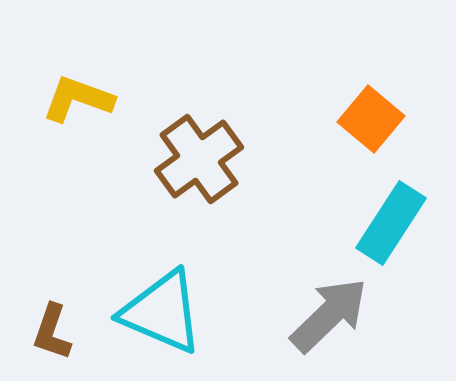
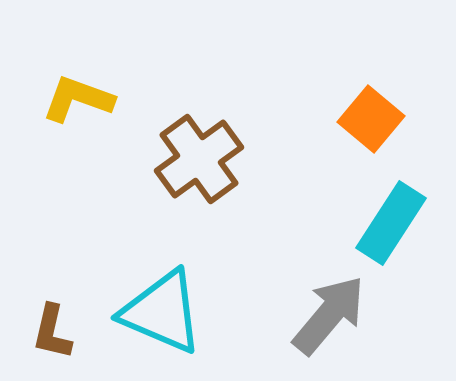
gray arrow: rotated 6 degrees counterclockwise
brown L-shape: rotated 6 degrees counterclockwise
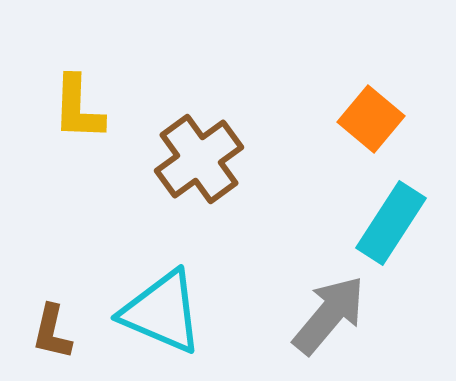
yellow L-shape: moved 9 px down; rotated 108 degrees counterclockwise
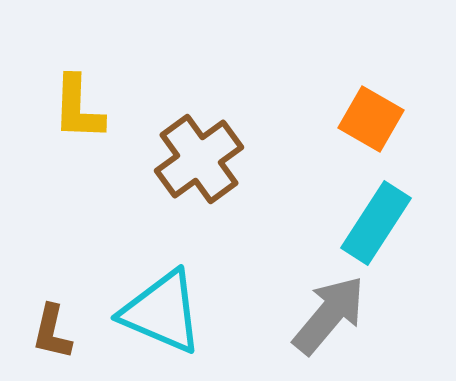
orange square: rotated 10 degrees counterclockwise
cyan rectangle: moved 15 px left
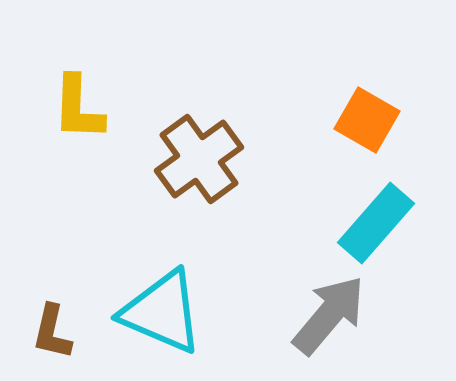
orange square: moved 4 px left, 1 px down
cyan rectangle: rotated 8 degrees clockwise
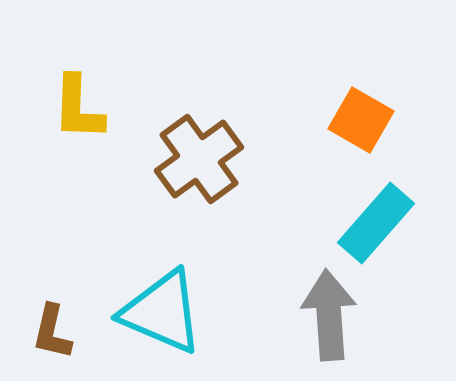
orange square: moved 6 px left
gray arrow: rotated 44 degrees counterclockwise
